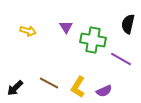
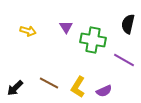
purple line: moved 3 px right, 1 px down
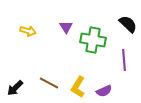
black semicircle: rotated 120 degrees clockwise
purple line: rotated 55 degrees clockwise
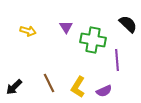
purple line: moved 7 px left
brown line: rotated 36 degrees clockwise
black arrow: moved 1 px left, 1 px up
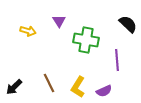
purple triangle: moved 7 px left, 6 px up
green cross: moved 7 px left
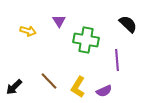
brown line: moved 2 px up; rotated 18 degrees counterclockwise
